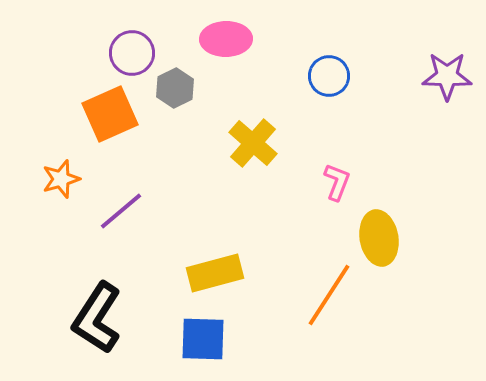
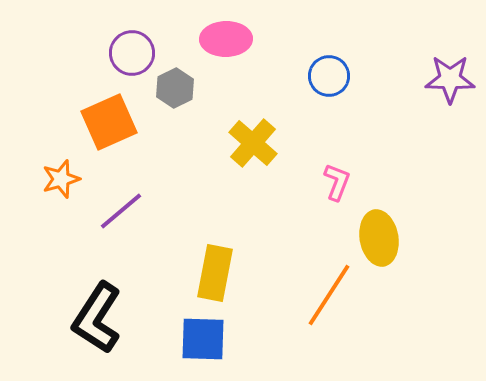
purple star: moved 3 px right, 3 px down
orange square: moved 1 px left, 8 px down
yellow rectangle: rotated 64 degrees counterclockwise
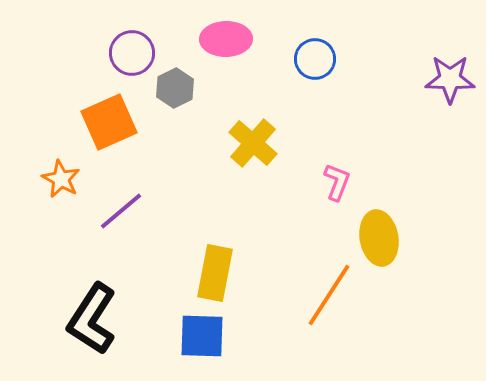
blue circle: moved 14 px left, 17 px up
orange star: rotated 27 degrees counterclockwise
black L-shape: moved 5 px left, 1 px down
blue square: moved 1 px left, 3 px up
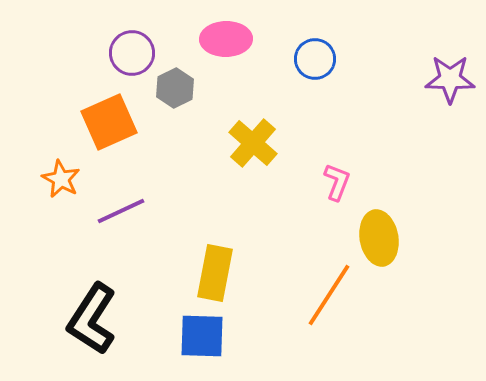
purple line: rotated 15 degrees clockwise
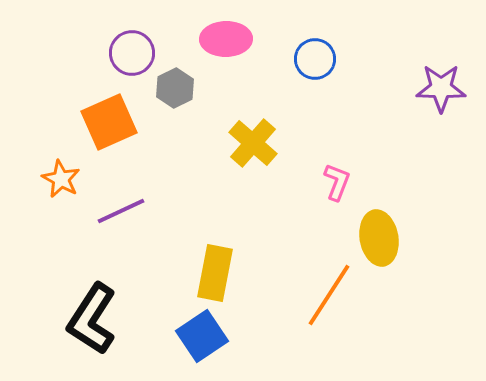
purple star: moved 9 px left, 9 px down
blue square: rotated 36 degrees counterclockwise
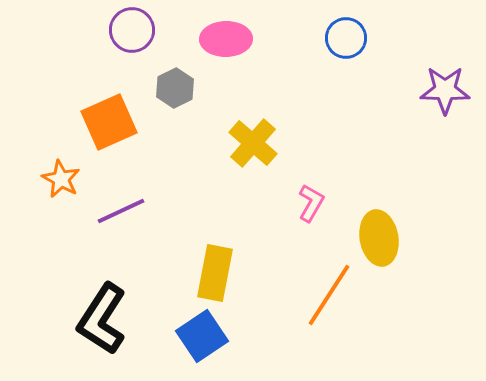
purple circle: moved 23 px up
blue circle: moved 31 px right, 21 px up
purple star: moved 4 px right, 2 px down
pink L-shape: moved 26 px left, 21 px down; rotated 9 degrees clockwise
black L-shape: moved 10 px right
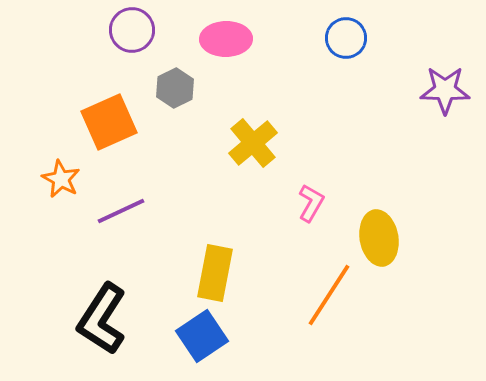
yellow cross: rotated 9 degrees clockwise
